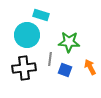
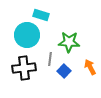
blue square: moved 1 px left, 1 px down; rotated 24 degrees clockwise
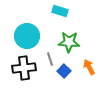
cyan rectangle: moved 19 px right, 4 px up
cyan circle: moved 1 px down
gray line: rotated 24 degrees counterclockwise
orange arrow: moved 1 px left
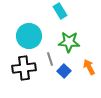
cyan rectangle: rotated 42 degrees clockwise
cyan circle: moved 2 px right
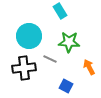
gray line: rotated 48 degrees counterclockwise
blue square: moved 2 px right, 15 px down; rotated 16 degrees counterclockwise
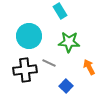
gray line: moved 1 px left, 4 px down
black cross: moved 1 px right, 2 px down
blue square: rotated 16 degrees clockwise
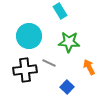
blue square: moved 1 px right, 1 px down
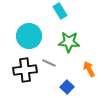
orange arrow: moved 2 px down
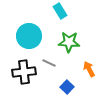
black cross: moved 1 px left, 2 px down
